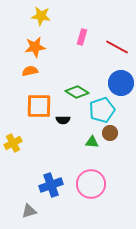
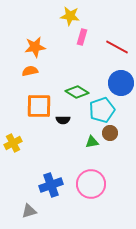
yellow star: moved 29 px right
green triangle: rotated 16 degrees counterclockwise
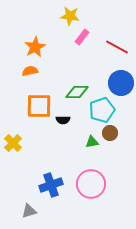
pink rectangle: rotated 21 degrees clockwise
orange star: rotated 20 degrees counterclockwise
green diamond: rotated 30 degrees counterclockwise
yellow cross: rotated 18 degrees counterclockwise
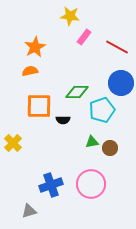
pink rectangle: moved 2 px right
brown circle: moved 15 px down
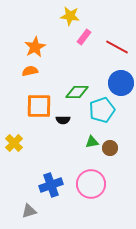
yellow cross: moved 1 px right
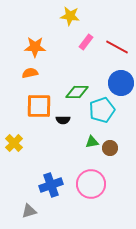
pink rectangle: moved 2 px right, 5 px down
orange star: rotated 30 degrees clockwise
orange semicircle: moved 2 px down
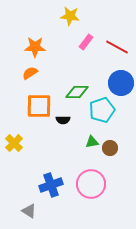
orange semicircle: rotated 21 degrees counterclockwise
gray triangle: rotated 49 degrees clockwise
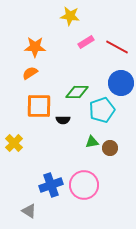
pink rectangle: rotated 21 degrees clockwise
pink circle: moved 7 px left, 1 px down
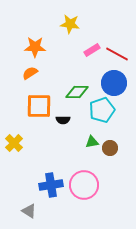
yellow star: moved 8 px down
pink rectangle: moved 6 px right, 8 px down
red line: moved 7 px down
blue circle: moved 7 px left
blue cross: rotated 10 degrees clockwise
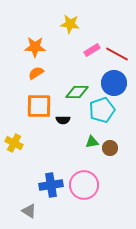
orange semicircle: moved 6 px right
yellow cross: rotated 18 degrees counterclockwise
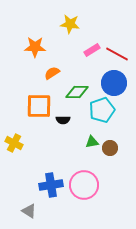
orange semicircle: moved 16 px right
